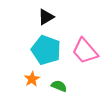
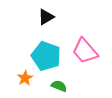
cyan pentagon: moved 6 px down
orange star: moved 7 px left, 1 px up
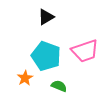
pink trapezoid: rotated 68 degrees counterclockwise
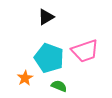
cyan pentagon: moved 3 px right, 2 px down
